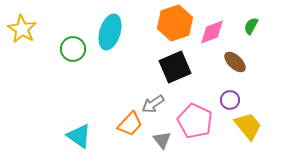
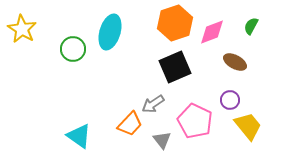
brown ellipse: rotated 15 degrees counterclockwise
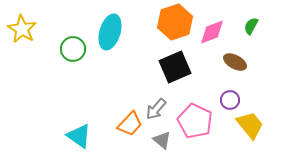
orange hexagon: moved 1 px up
gray arrow: moved 3 px right, 5 px down; rotated 15 degrees counterclockwise
yellow trapezoid: moved 2 px right, 1 px up
gray triangle: rotated 12 degrees counterclockwise
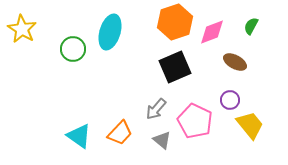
orange trapezoid: moved 10 px left, 9 px down
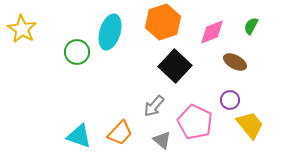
orange hexagon: moved 12 px left
green circle: moved 4 px right, 3 px down
black square: moved 1 px up; rotated 24 degrees counterclockwise
gray arrow: moved 2 px left, 3 px up
pink pentagon: moved 1 px down
cyan triangle: rotated 16 degrees counterclockwise
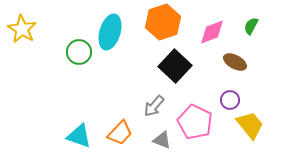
green circle: moved 2 px right
gray triangle: rotated 18 degrees counterclockwise
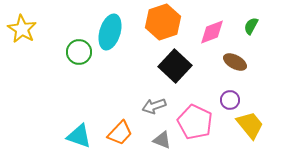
gray arrow: rotated 30 degrees clockwise
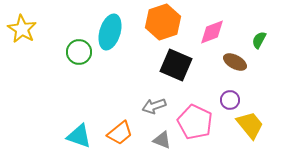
green semicircle: moved 8 px right, 14 px down
black square: moved 1 px right, 1 px up; rotated 20 degrees counterclockwise
orange trapezoid: rotated 8 degrees clockwise
